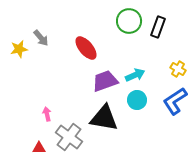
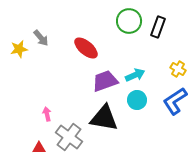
red ellipse: rotated 10 degrees counterclockwise
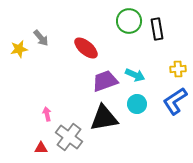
black rectangle: moved 1 px left, 2 px down; rotated 30 degrees counterclockwise
yellow cross: rotated 35 degrees counterclockwise
cyan arrow: rotated 48 degrees clockwise
cyan circle: moved 4 px down
black triangle: rotated 20 degrees counterclockwise
red triangle: moved 2 px right
